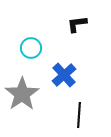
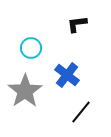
blue cross: moved 3 px right; rotated 10 degrees counterclockwise
gray star: moved 3 px right, 3 px up
black line: moved 2 px right, 3 px up; rotated 35 degrees clockwise
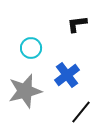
blue cross: rotated 15 degrees clockwise
gray star: rotated 20 degrees clockwise
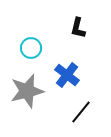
black L-shape: moved 1 px right, 4 px down; rotated 70 degrees counterclockwise
blue cross: rotated 15 degrees counterclockwise
gray star: moved 2 px right
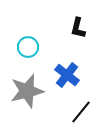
cyan circle: moved 3 px left, 1 px up
